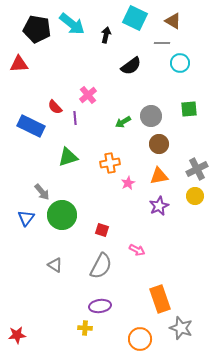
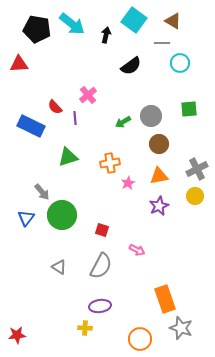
cyan square: moved 1 px left, 2 px down; rotated 10 degrees clockwise
gray triangle: moved 4 px right, 2 px down
orange rectangle: moved 5 px right
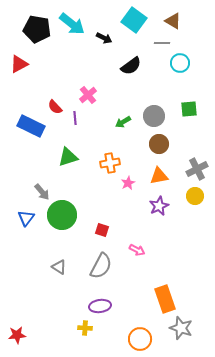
black arrow: moved 2 px left, 3 px down; rotated 105 degrees clockwise
red triangle: rotated 24 degrees counterclockwise
gray circle: moved 3 px right
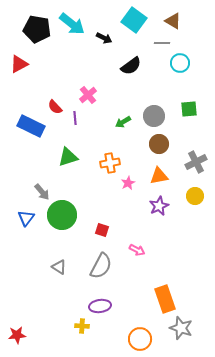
gray cross: moved 1 px left, 7 px up
yellow cross: moved 3 px left, 2 px up
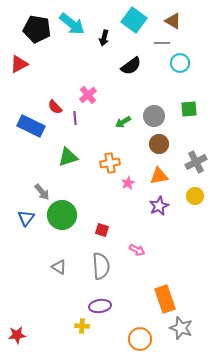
black arrow: rotated 77 degrees clockwise
gray semicircle: rotated 32 degrees counterclockwise
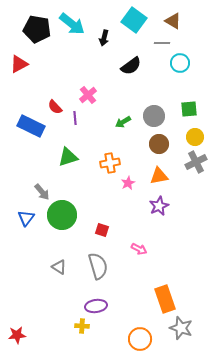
yellow circle: moved 59 px up
pink arrow: moved 2 px right, 1 px up
gray semicircle: moved 3 px left; rotated 12 degrees counterclockwise
purple ellipse: moved 4 px left
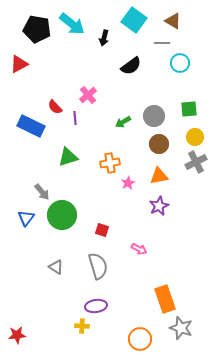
gray triangle: moved 3 px left
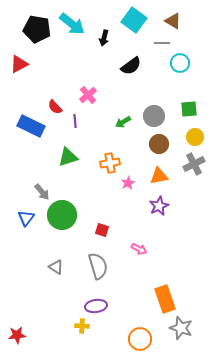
purple line: moved 3 px down
gray cross: moved 2 px left, 2 px down
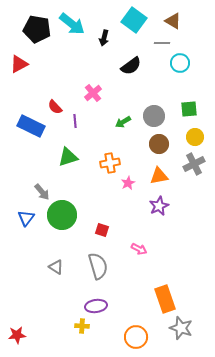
pink cross: moved 5 px right, 2 px up
orange circle: moved 4 px left, 2 px up
